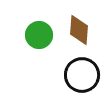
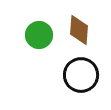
black circle: moved 1 px left
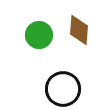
black circle: moved 18 px left, 14 px down
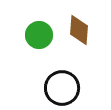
black circle: moved 1 px left, 1 px up
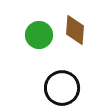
brown diamond: moved 4 px left
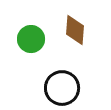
green circle: moved 8 px left, 4 px down
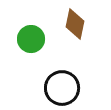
brown diamond: moved 6 px up; rotated 8 degrees clockwise
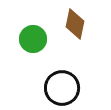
green circle: moved 2 px right
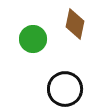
black circle: moved 3 px right, 1 px down
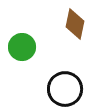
green circle: moved 11 px left, 8 px down
